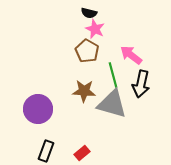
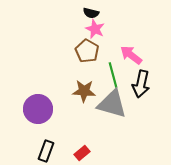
black semicircle: moved 2 px right
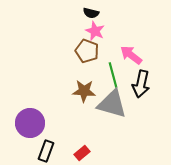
pink star: moved 2 px down
brown pentagon: rotated 10 degrees counterclockwise
purple circle: moved 8 px left, 14 px down
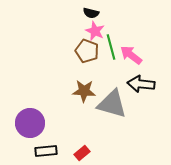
green line: moved 2 px left, 28 px up
black arrow: rotated 84 degrees clockwise
black rectangle: rotated 65 degrees clockwise
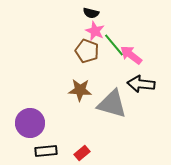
green line: moved 3 px right, 2 px up; rotated 25 degrees counterclockwise
brown star: moved 4 px left, 1 px up
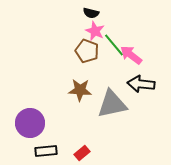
gray triangle: rotated 28 degrees counterclockwise
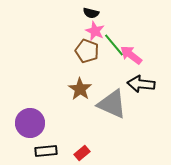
brown star: moved 1 px up; rotated 30 degrees clockwise
gray triangle: rotated 36 degrees clockwise
